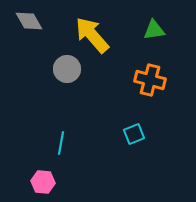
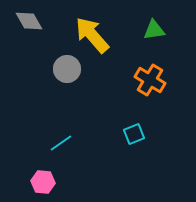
orange cross: rotated 16 degrees clockwise
cyan line: rotated 45 degrees clockwise
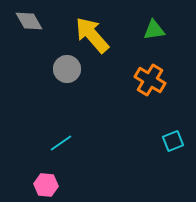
cyan square: moved 39 px right, 7 px down
pink hexagon: moved 3 px right, 3 px down
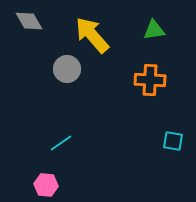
orange cross: rotated 28 degrees counterclockwise
cyan square: rotated 30 degrees clockwise
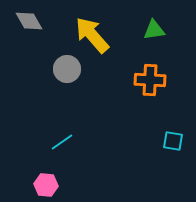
cyan line: moved 1 px right, 1 px up
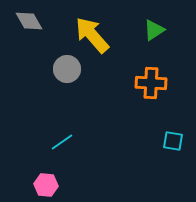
green triangle: rotated 25 degrees counterclockwise
orange cross: moved 1 px right, 3 px down
